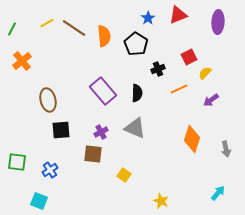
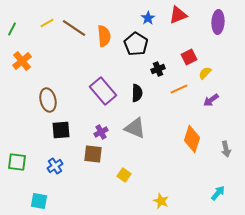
blue cross: moved 5 px right, 4 px up
cyan square: rotated 12 degrees counterclockwise
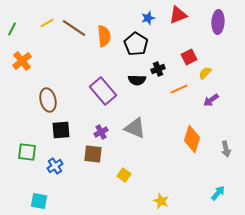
blue star: rotated 16 degrees clockwise
black semicircle: moved 13 px up; rotated 90 degrees clockwise
green square: moved 10 px right, 10 px up
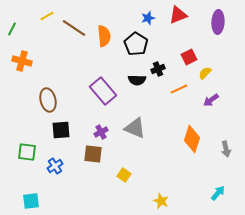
yellow line: moved 7 px up
orange cross: rotated 36 degrees counterclockwise
cyan square: moved 8 px left; rotated 18 degrees counterclockwise
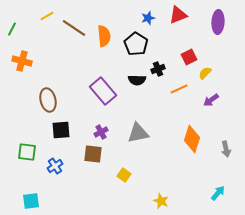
gray triangle: moved 3 px right, 5 px down; rotated 35 degrees counterclockwise
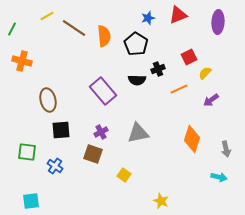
brown square: rotated 12 degrees clockwise
blue cross: rotated 21 degrees counterclockwise
cyan arrow: moved 1 px right, 16 px up; rotated 63 degrees clockwise
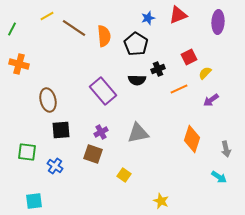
orange cross: moved 3 px left, 3 px down
cyan arrow: rotated 21 degrees clockwise
cyan square: moved 3 px right
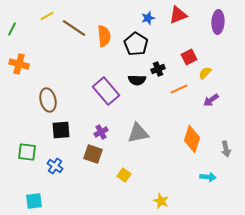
purple rectangle: moved 3 px right
cyan arrow: moved 11 px left; rotated 28 degrees counterclockwise
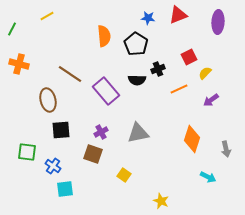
blue star: rotated 24 degrees clockwise
brown line: moved 4 px left, 46 px down
blue cross: moved 2 px left
cyan arrow: rotated 21 degrees clockwise
cyan square: moved 31 px right, 12 px up
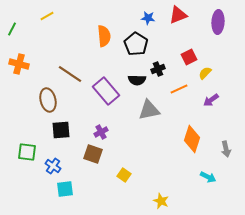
gray triangle: moved 11 px right, 23 px up
